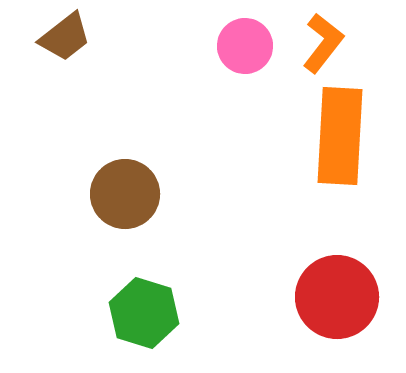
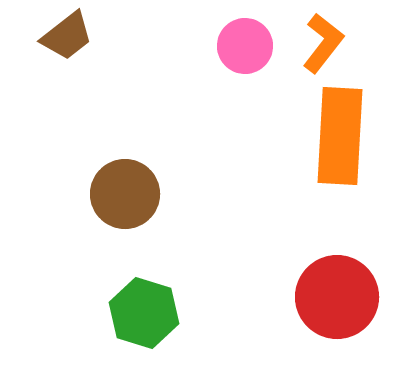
brown trapezoid: moved 2 px right, 1 px up
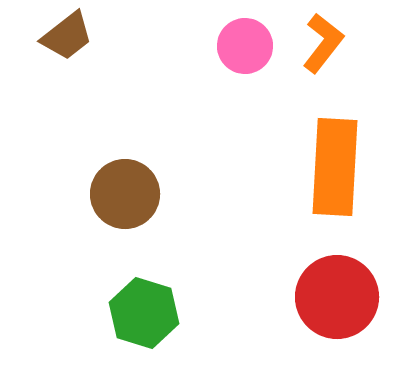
orange rectangle: moved 5 px left, 31 px down
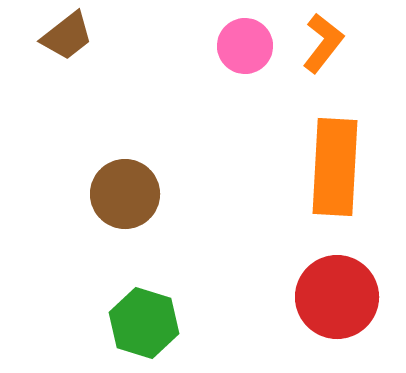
green hexagon: moved 10 px down
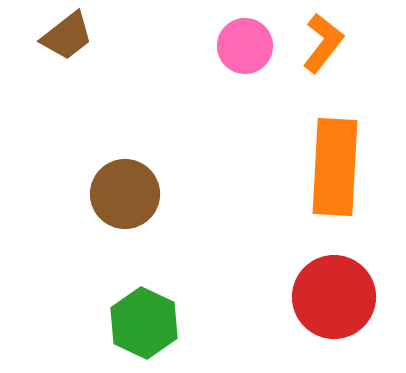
red circle: moved 3 px left
green hexagon: rotated 8 degrees clockwise
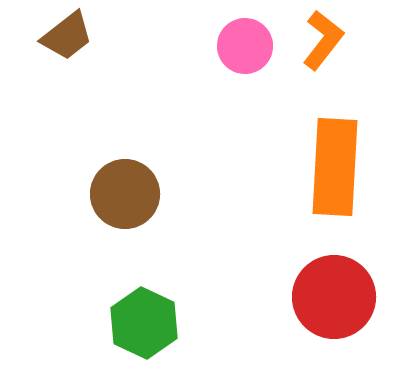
orange L-shape: moved 3 px up
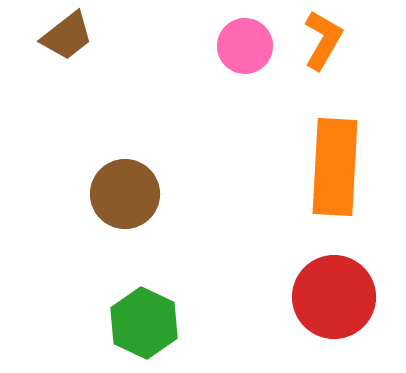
orange L-shape: rotated 8 degrees counterclockwise
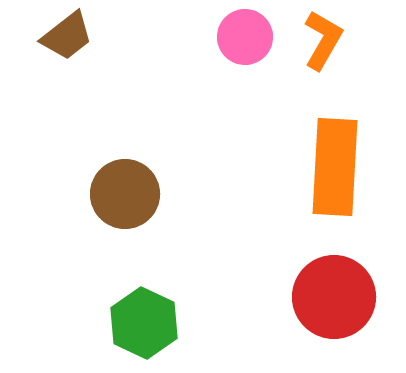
pink circle: moved 9 px up
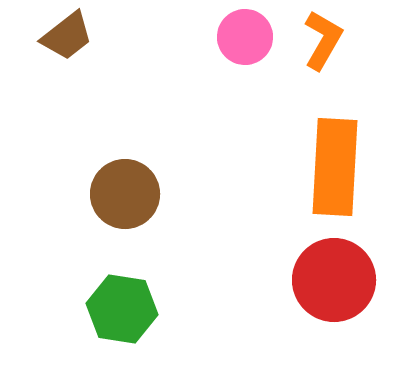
red circle: moved 17 px up
green hexagon: moved 22 px left, 14 px up; rotated 16 degrees counterclockwise
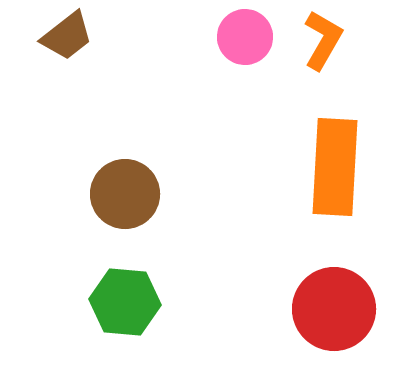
red circle: moved 29 px down
green hexagon: moved 3 px right, 7 px up; rotated 4 degrees counterclockwise
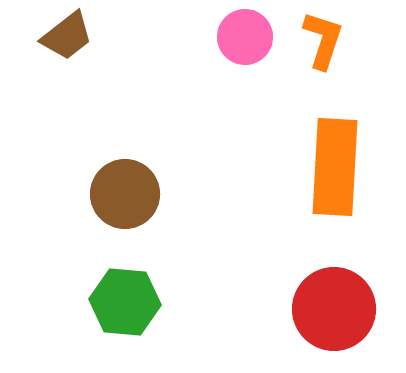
orange L-shape: rotated 12 degrees counterclockwise
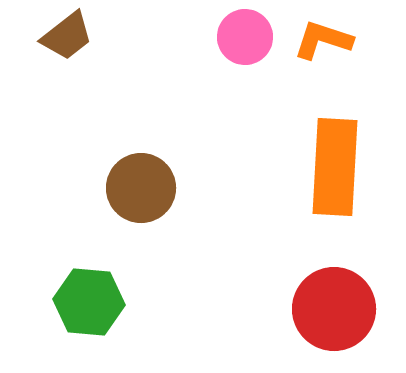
orange L-shape: rotated 90 degrees counterclockwise
brown circle: moved 16 px right, 6 px up
green hexagon: moved 36 px left
